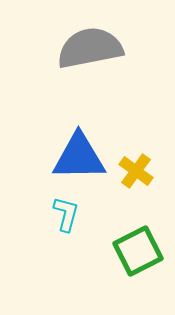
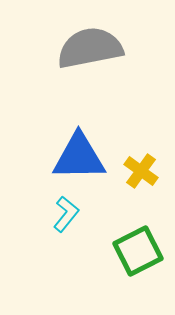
yellow cross: moved 5 px right
cyan L-shape: rotated 24 degrees clockwise
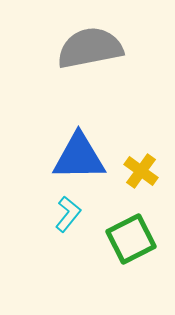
cyan L-shape: moved 2 px right
green square: moved 7 px left, 12 px up
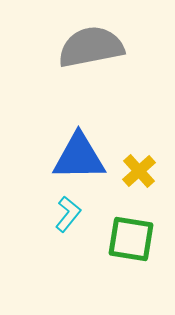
gray semicircle: moved 1 px right, 1 px up
yellow cross: moved 2 px left; rotated 12 degrees clockwise
green square: rotated 36 degrees clockwise
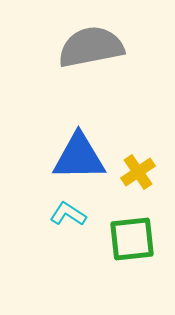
yellow cross: moved 1 px left, 1 px down; rotated 8 degrees clockwise
cyan L-shape: rotated 96 degrees counterclockwise
green square: moved 1 px right; rotated 15 degrees counterclockwise
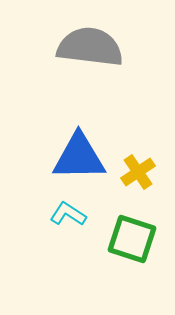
gray semicircle: moved 1 px left; rotated 18 degrees clockwise
green square: rotated 24 degrees clockwise
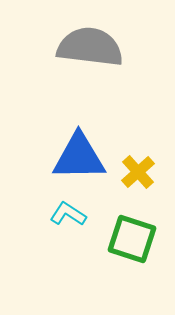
yellow cross: rotated 8 degrees counterclockwise
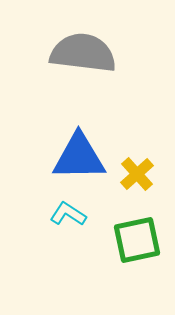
gray semicircle: moved 7 px left, 6 px down
yellow cross: moved 1 px left, 2 px down
green square: moved 5 px right, 1 px down; rotated 30 degrees counterclockwise
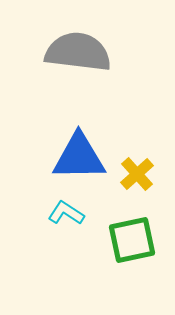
gray semicircle: moved 5 px left, 1 px up
cyan L-shape: moved 2 px left, 1 px up
green square: moved 5 px left
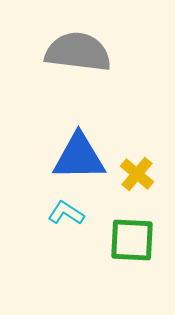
yellow cross: rotated 8 degrees counterclockwise
green square: rotated 15 degrees clockwise
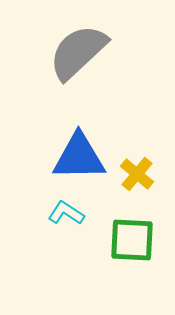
gray semicircle: rotated 50 degrees counterclockwise
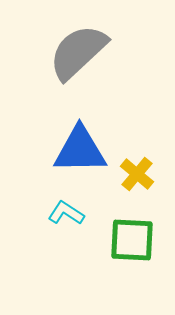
blue triangle: moved 1 px right, 7 px up
